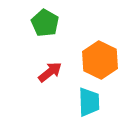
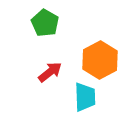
orange hexagon: rotated 6 degrees clockwise
cyan trapezoid: moved 4 px left, 5 px up
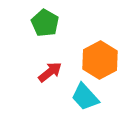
cyan trapezoid: rotated 140 degrees clockwise
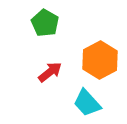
cyan trapezoid: moved 2 px right, 6 px down
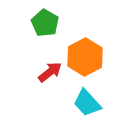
orange hexagon: moved 15 px left, 3 px up
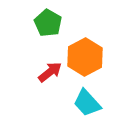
green pentagon: moved 3 px right
